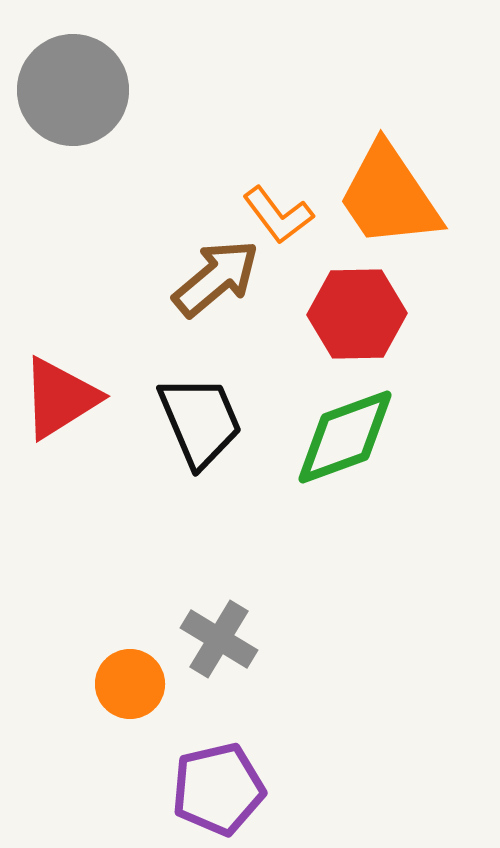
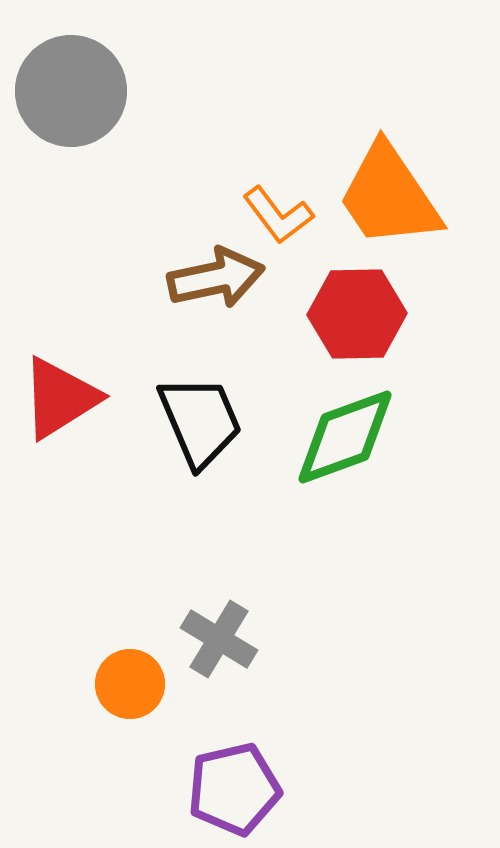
gray circle: moved 2 px left, 1 px down
brown arrow: rotated 28 degrees clockwise
purple pentagon: moved 16 px right
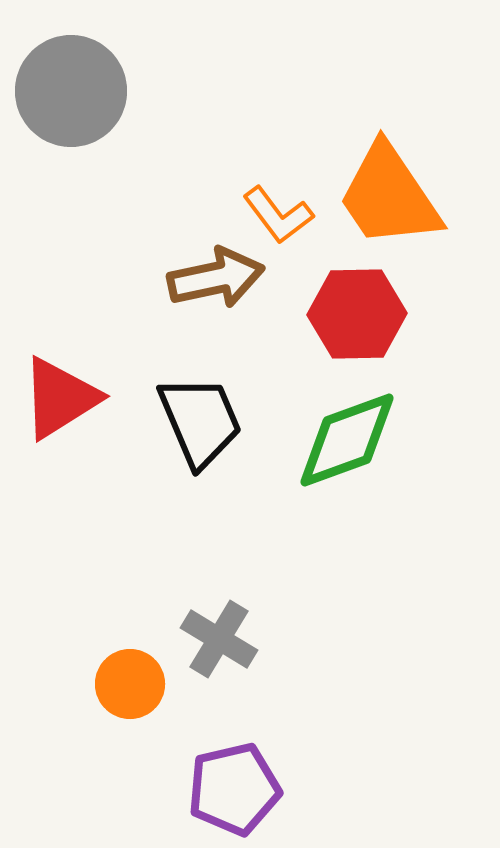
green diamond: moved 2 px right, 3 px down
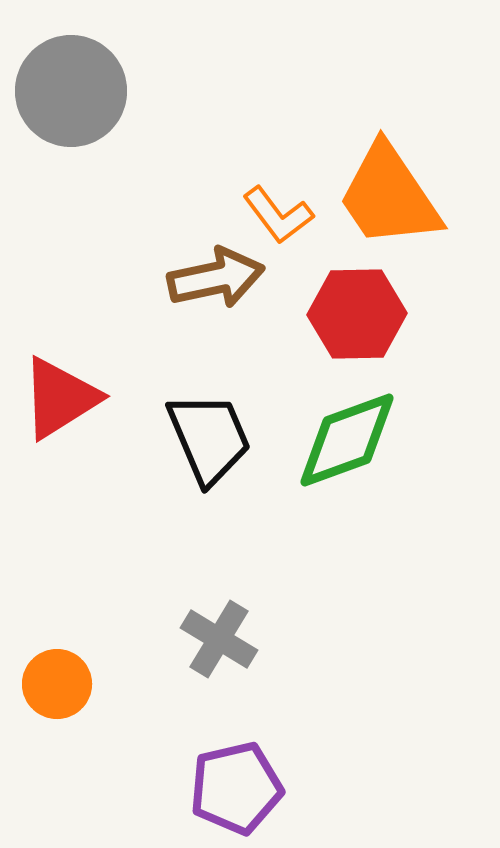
black trapezoid: moved 9 px right, 17 px down
orange circle: moved 73 px left
purple pentagon: moved 2 px right, 1 px up
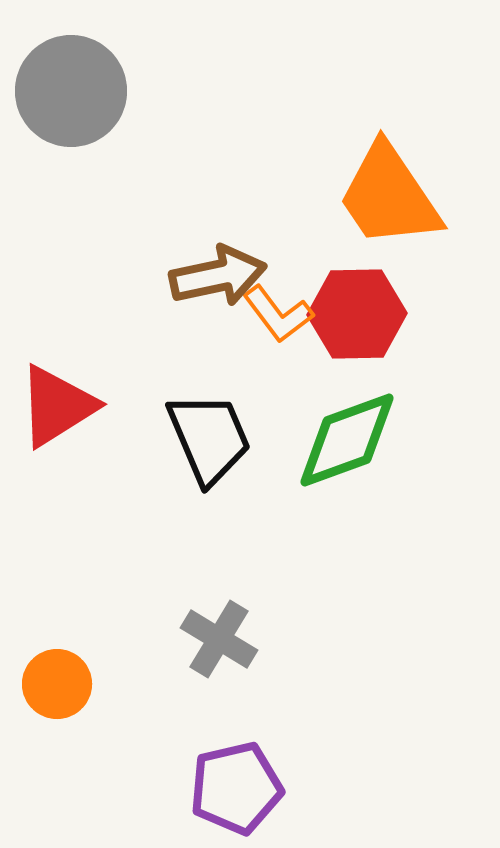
orange L-shape: moved 99 px down
brown arrow: moved 2 px right, 2 px up
red triangle: moved 3 px left, 8 px down
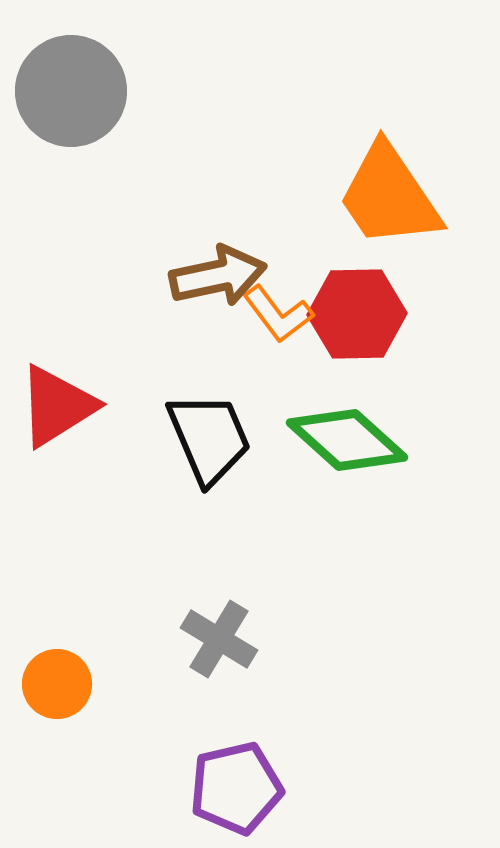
green diamond: rotated 62 degrees clockwise
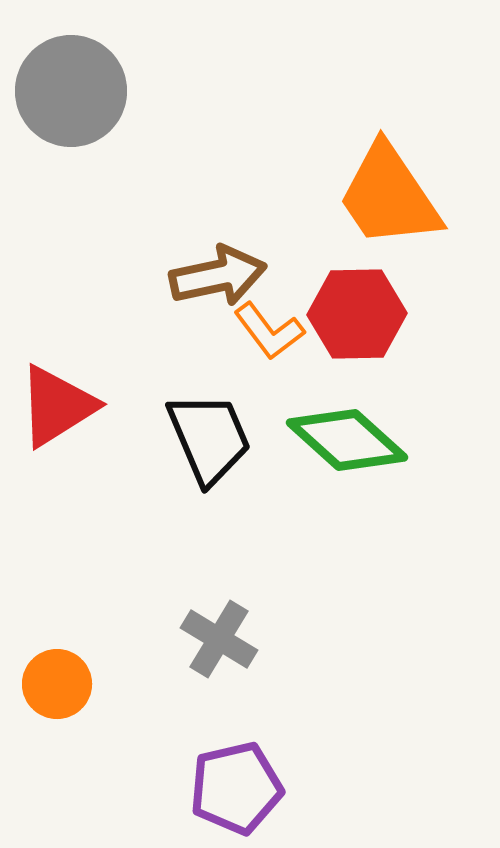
orange L-shape: moved 9 px left, 17 px down
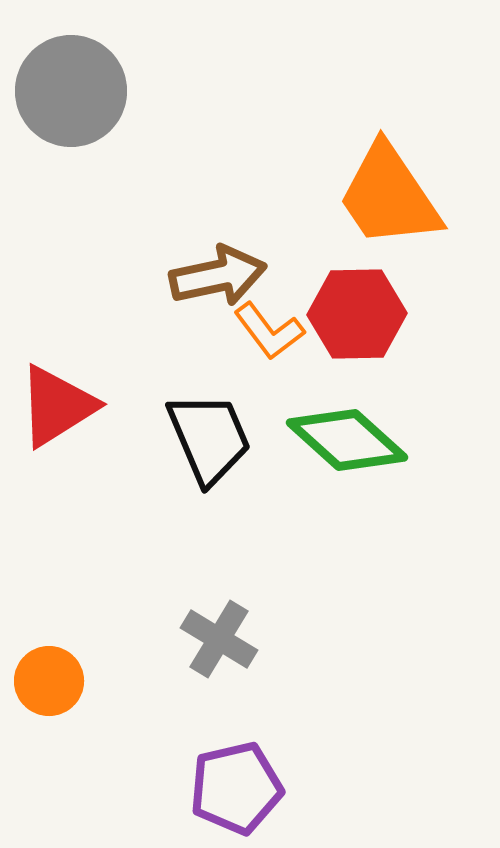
orange circle: moved 8 px left, 3 px up
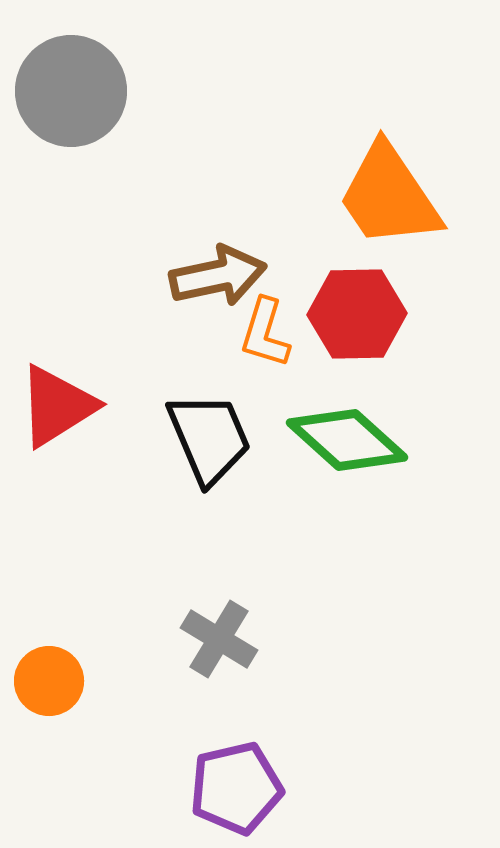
orange L-shape: moved 4 px left, 2 px down; rotated 54 degrees clockwise
